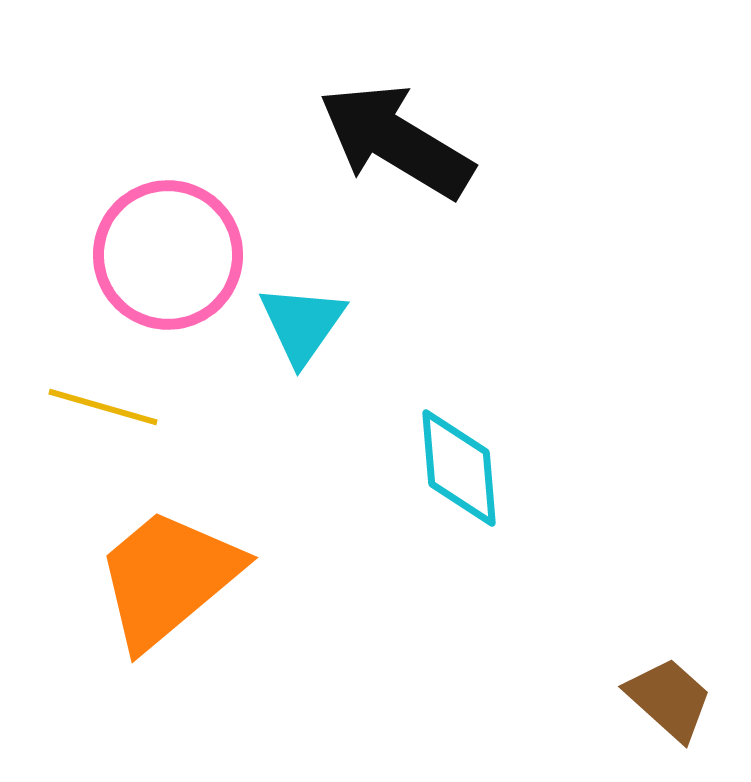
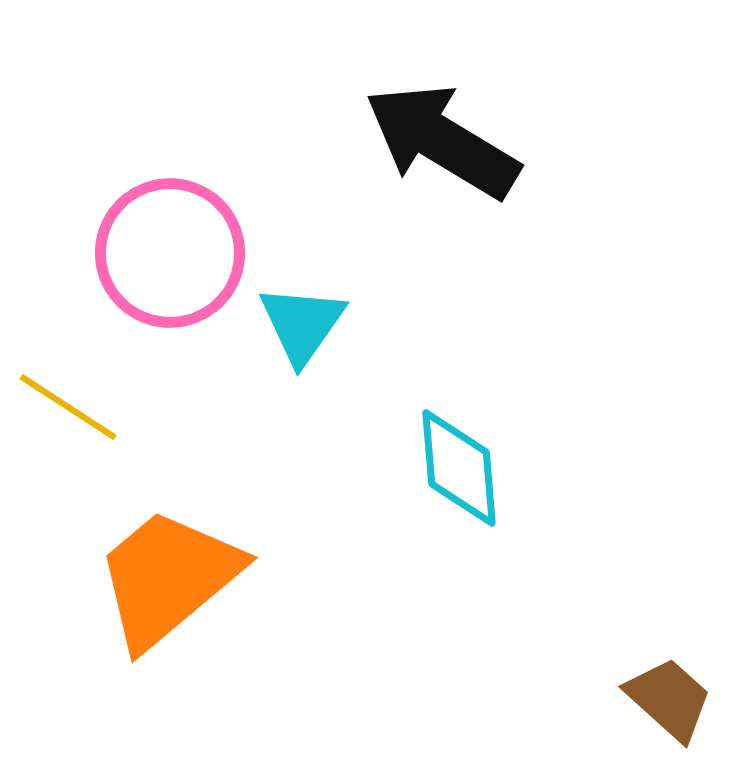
black arrow: moved 46 px right
pink circle: moved 2 px right, 2 px up
yellow line: moved 35 px left; rotated 17 degrees clockwise
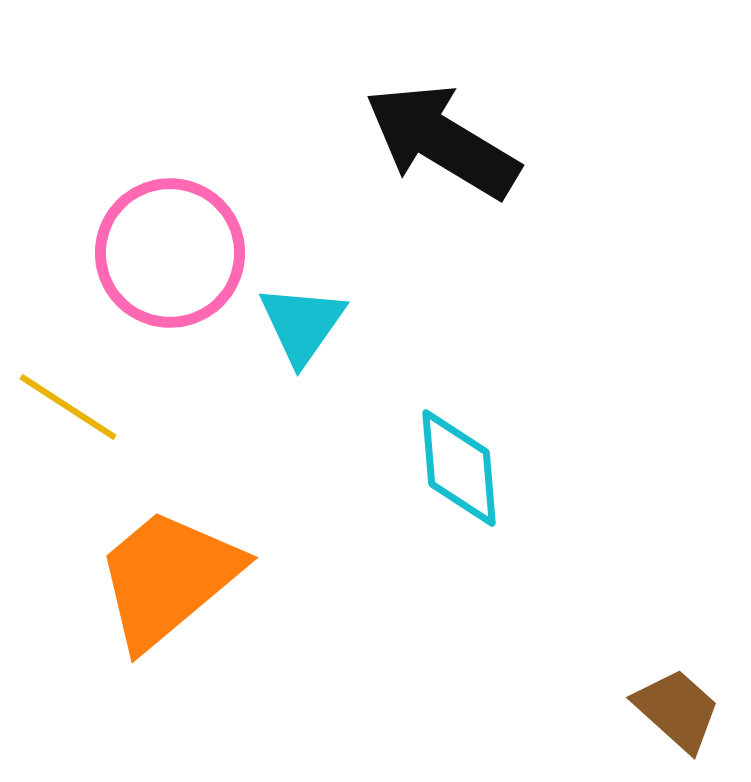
brown trapezoid: moved 8 px right, 11 px down
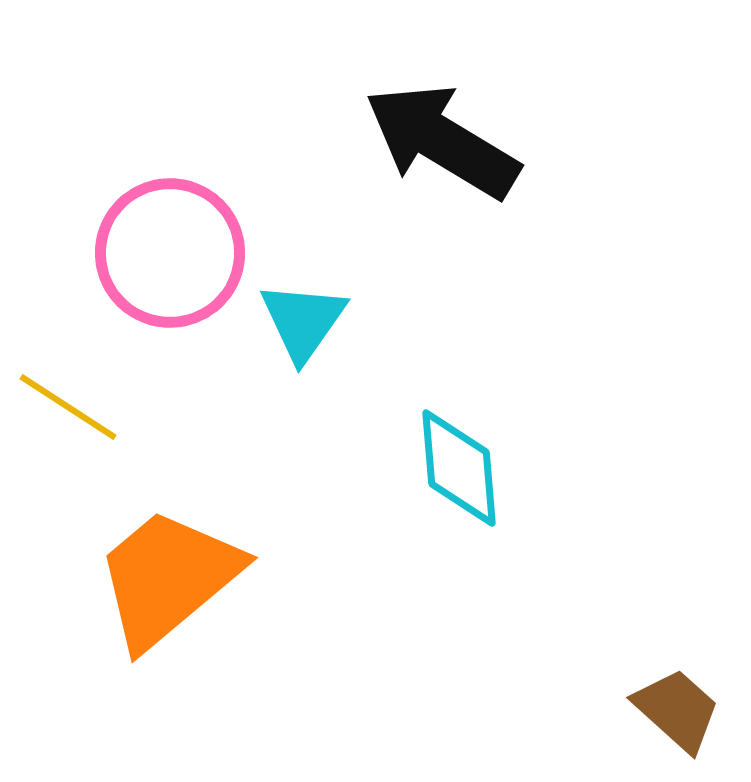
cyan triangle: moved 1 px right, 3 px up
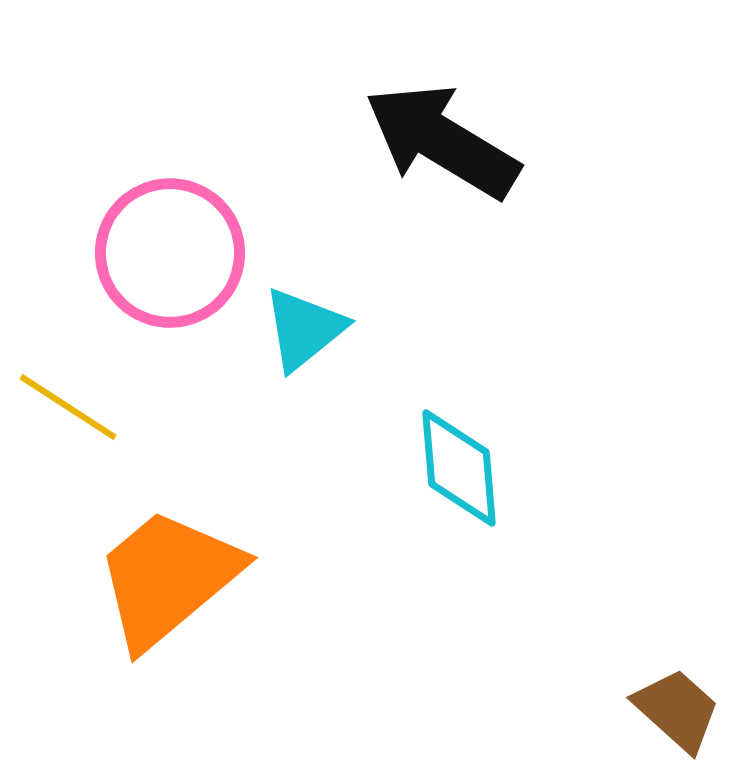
cyan triangle: moved 1 px right, 8 px down; rotated 16 degrees clockwise
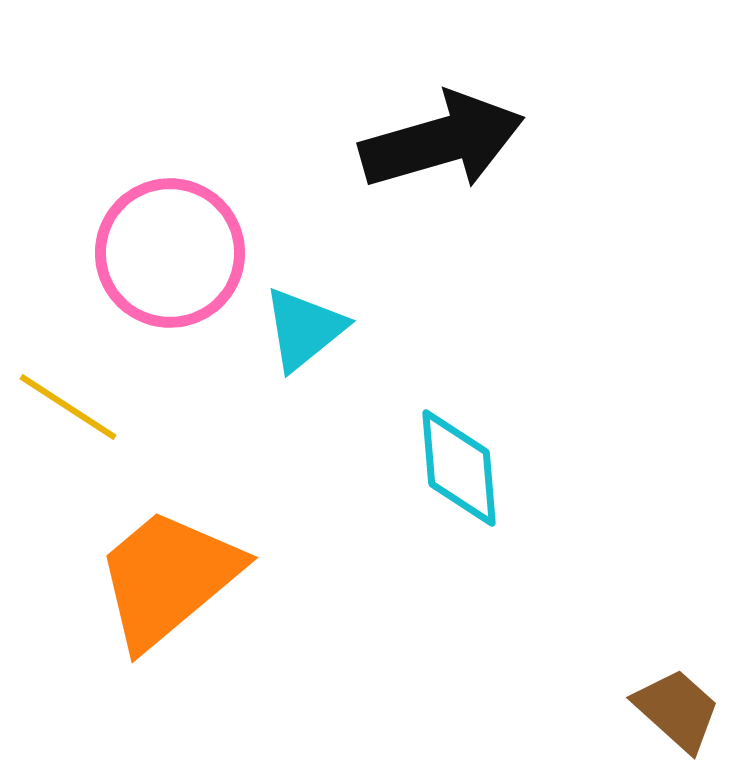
black arrow: rotated 133 degrees clockwise
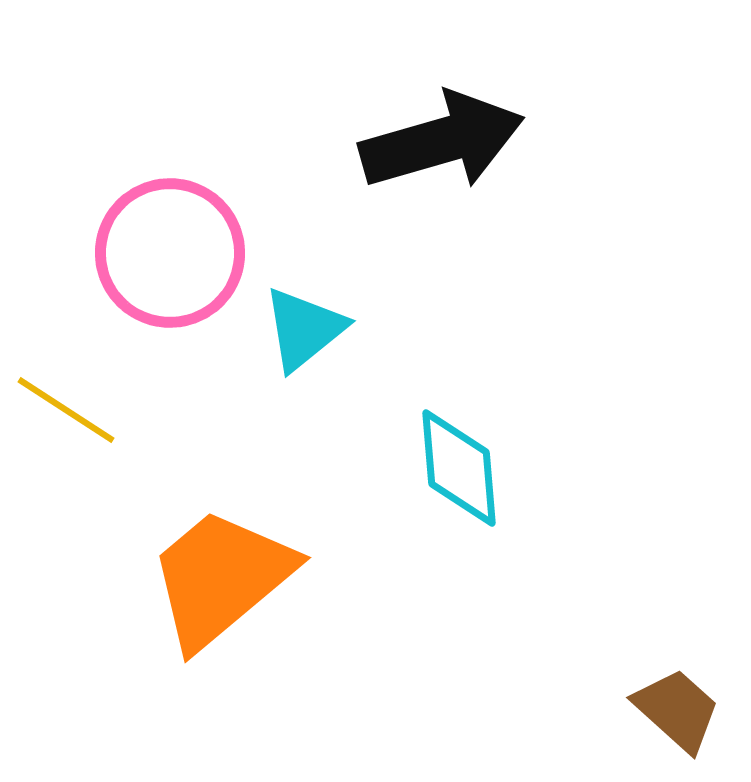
yellow line: moved 2 px left, 3 px down
orange trapezoid: moved 53 px right
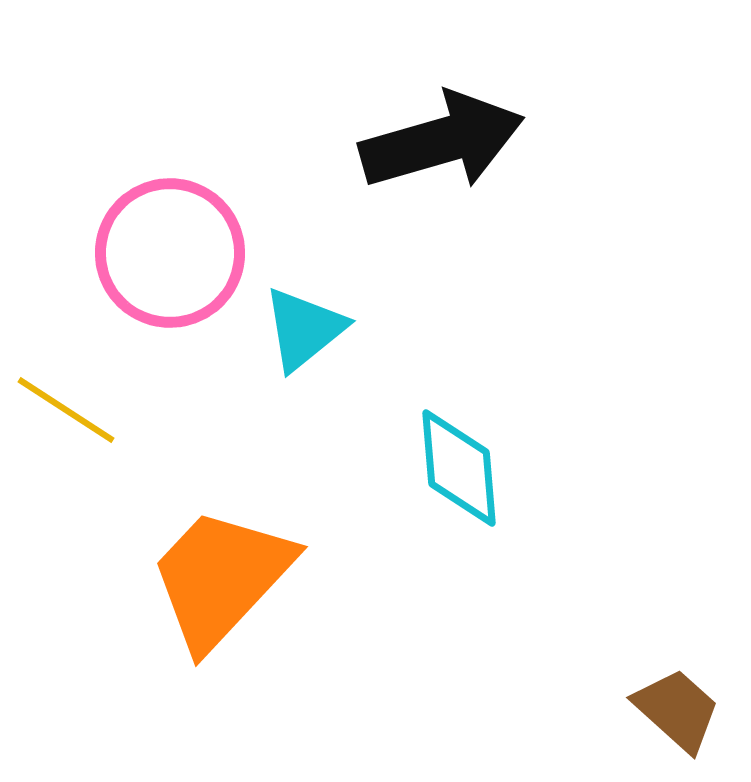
orange trapezoid: rotated 7 degrees counterclockwise
